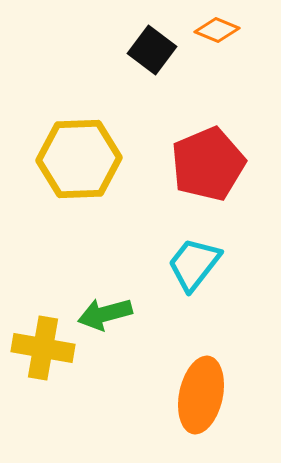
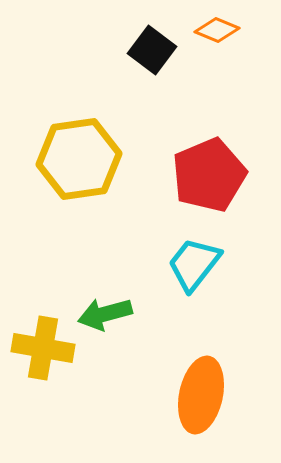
yellow hexagon: rotated 6 degrees counterclockwise
red pentagon: moved 1 px right, 11 px down
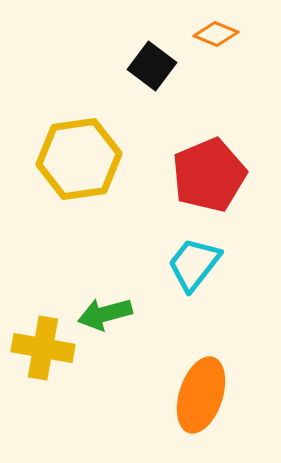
orange diamond: moved 1 px left, 4 px down
black square: moved 16 px down
orange ellipse: rotated 6 degrees clockwise
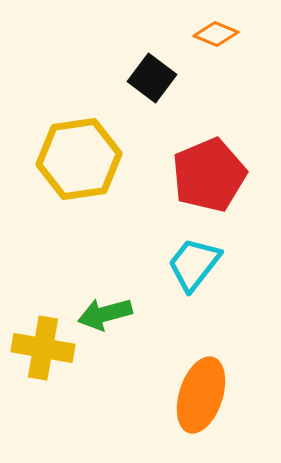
black square: moved 12 px down
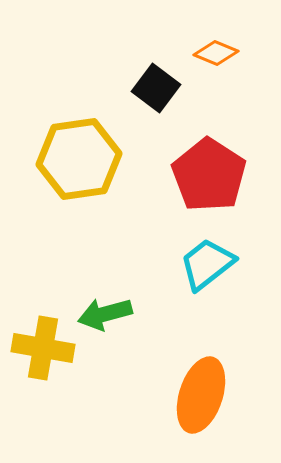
orange diamond: moved 19 px down
black square: moved 4 px right, 10 px down
red pentagon: rotated 16 degrees counterclockwise
cyan trapezoid: moved 13 px right; rotated 14 degrees clockwise
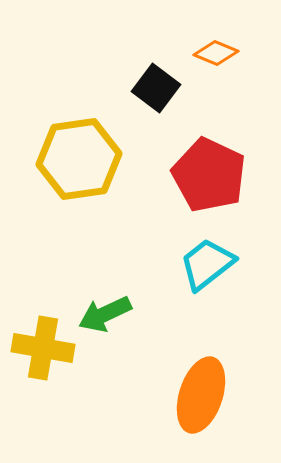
red pentagon: rotated 8 degrees counterclockwise
green arrow: rotated 10 degrees counterclockwise
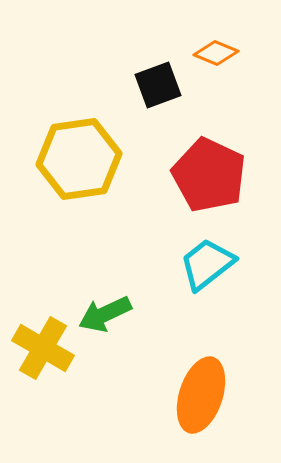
black square: moved 2 px right, 3 px up; rotated 33 degrees clockwise
yellow cross: rotated 20 degrees clockwise
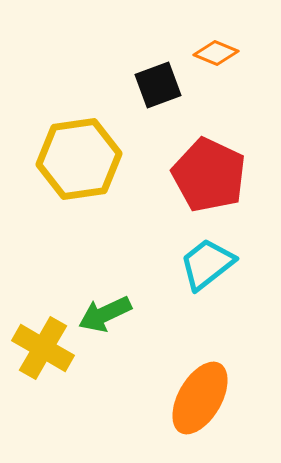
orange ellipse: moved 1 px left, 3 px down; rotated 12 degrees clockwise
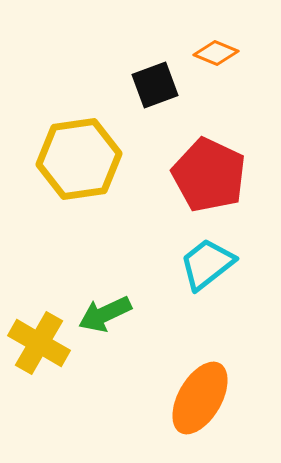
black square: moved 3 px left
yellow cross: moved 4 px left, 5 px up
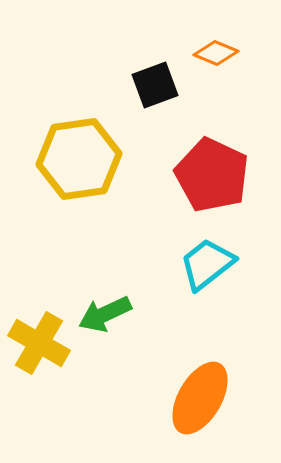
red pentagon: moved 3 px right
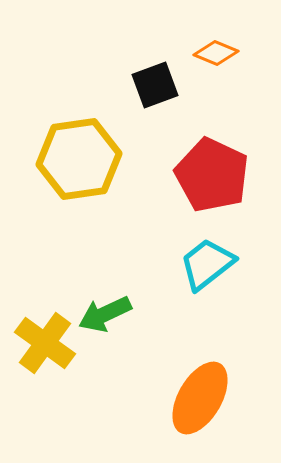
yellow cross: moved 6 px right; rotated 6 degrees clockwise
